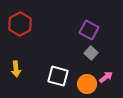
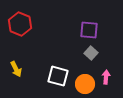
red hexagon: rotated 10 degrees counterclockwise
purple square: rotated 24 degrees counterclockwise
yellow arrow: rotated 21 degrees counterclockwise
pink arrow: rotated 48 degrees counterclockwise
orange circle: moved 2 px left
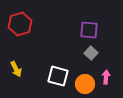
red hexagon: rotated 20 degrees clockwise
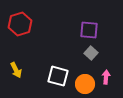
yellow arrow: moved 1 px down
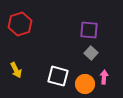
pink arrow: moved 2 px left
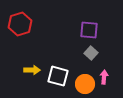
yellow arrow: moved 16 px right; rotated 63 degrees counterclockwise
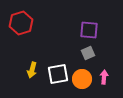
red hexagon: moved 1 px right, 1 px up
gray square: moved 3 px left; rotated 24 degrees clockwise
yellow arrow: rotated 105 degrees clockwise
white square: moved 2 px up; rotated 25 degrees counterclockwise
orange circle: moved 3 px left, 5 px up
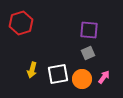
pink arrow: rotated 32 degrees clockwise
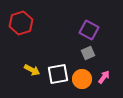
purple square: rotated 24 degrees clockwise
yellow arrow: rotated 77 degrees counterclockwise
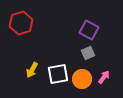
yellow arrow: rotated 91 degrees clockwise
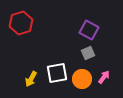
yellow arrow: moved 1 px left, 9 px down
white square: moved 1 px left, 1 px up
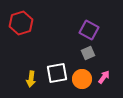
yellow arrow: rotated 21 degrees counterclockwise
